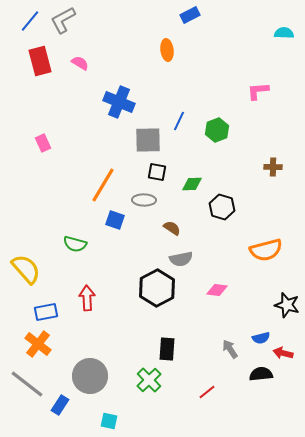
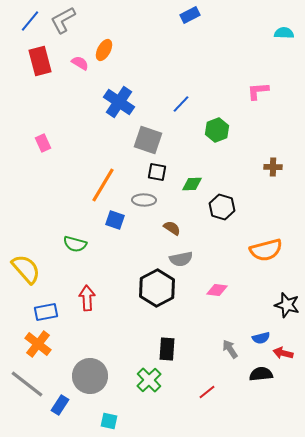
orange ellipse at (167, 50): moved 63 px left; rotated 35 degrees clockwise
blue cross at (119, 102): rotated 12 degrees clockwise
blue line at (179, 121): moved 2 px right, 17 px up; rotated 18 degrees clockwise
gray square at (148, 140): rotated 20 degrees clockwise
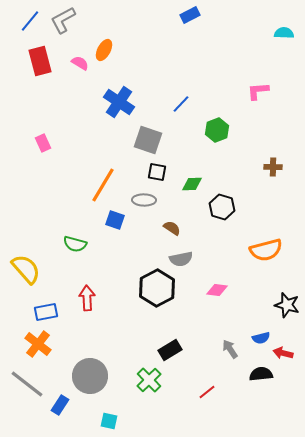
black rectangle at (167, 349): moved 3 px right, 1 px down; rotated 55 degrees clockwise
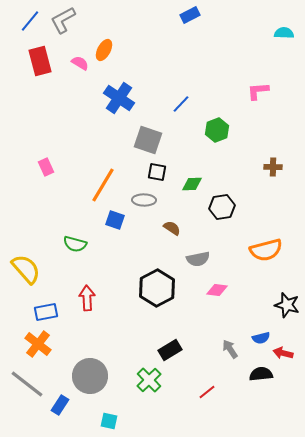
blue cross at (119, 102): moved 4 px up
pink rectangle at (43, 143): moved 3 px right, 24 px down
black hexagon at (222, 207): rotated 25 degrees counterclockwise
gray semicircle at (181, 259): moved 17 px right
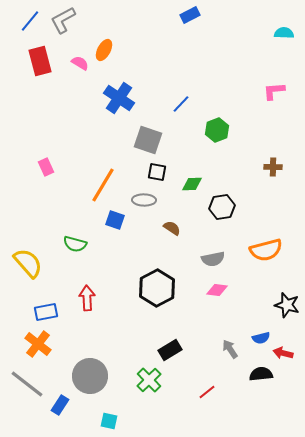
pink L-shape at (258, 91): moved 16 px right
gray semicircle at (198, 259): moved 15 px right
yellow semicircle at (26, 269): moved 2 px right, 6 px up
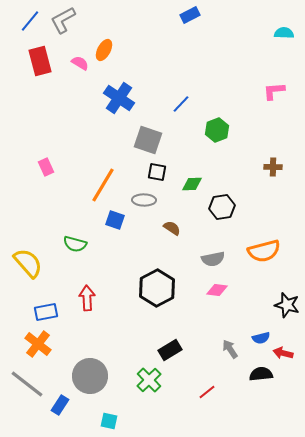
orange semicircle at (266, 250): moved 2 px left, 1 px down
